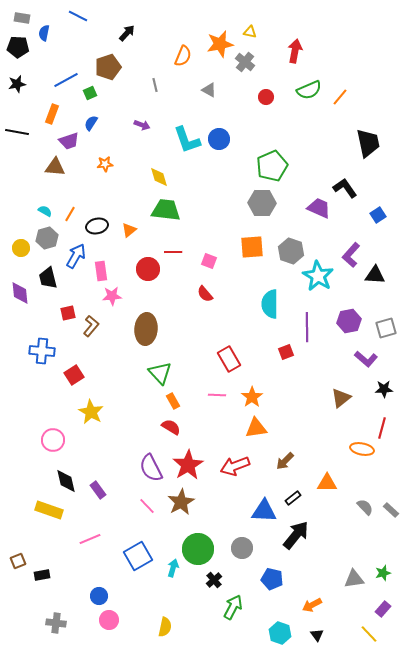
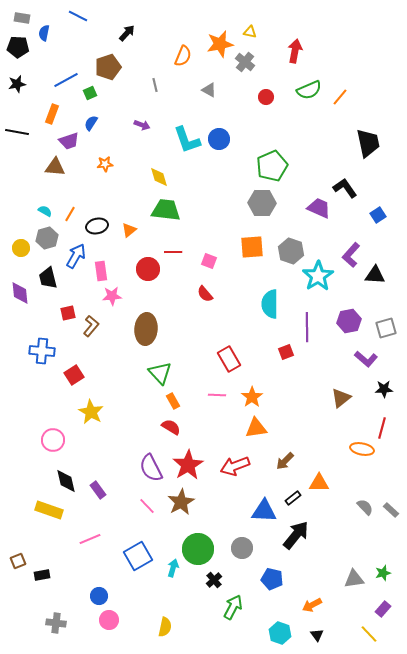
cyan star at (318, 276): rotated 8 degrees clockwise
orange triangle at (327, 483): moved 8 px left
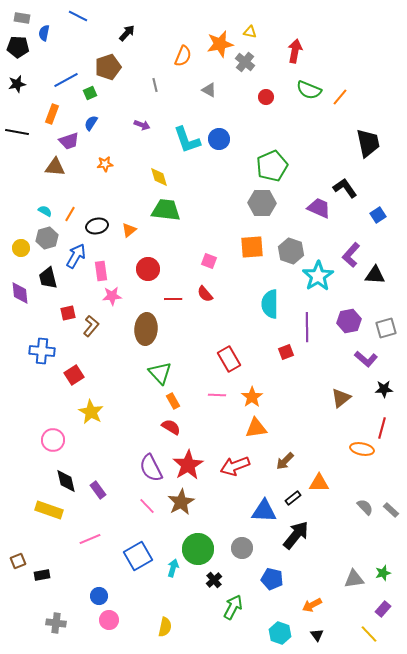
green semicircle at (309, 90): rotated 45 degrees clockwise
red line at (173, 252): moved 47 px down
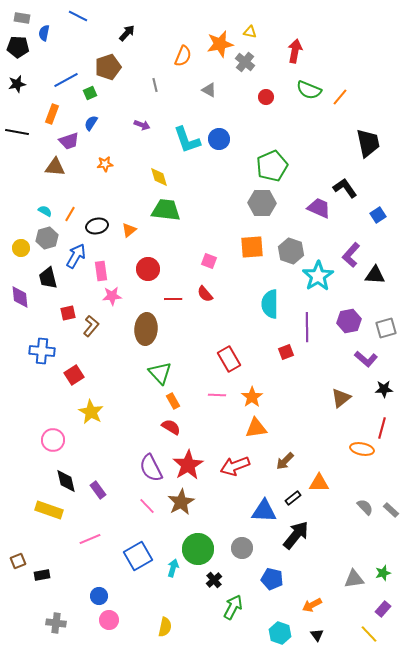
purple diamond at (20, 293): moved 4 px down
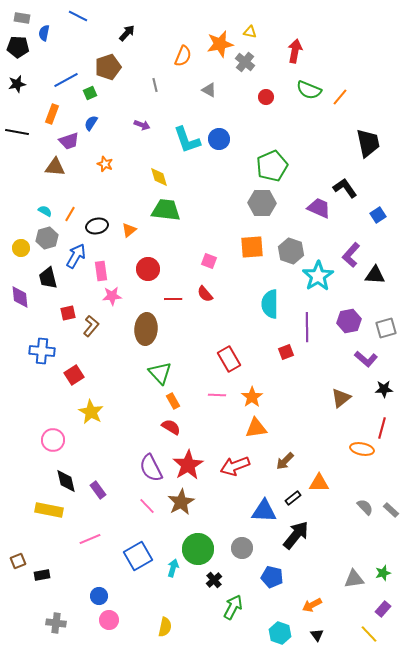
orange star at (105, 164): rotated 28 degrees clockwise
yellow rectangle at (49, 510): rotated 8 degrees counterclockwise
blue pentagon at (272, 579): moved 2 px up
